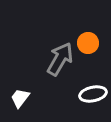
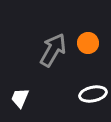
gray arrow: moved 7 px left, 9 px up
white trapezoid: rotated 15 degrees counterclockwise
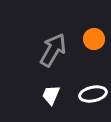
orange circle: moved 6 px right, 4 px up
white trapezoid: moved 31 px right, 3 px up
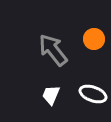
gray arrow: rotated 68 degrees counterclockwise
white ellipse: rotated 32 degrees clockwise
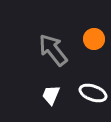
white ellipse: moved 1 px up
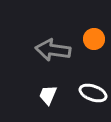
gray arrow: rotated 44 degrees counterclockwise
white trapezoid: moved 3 px left
